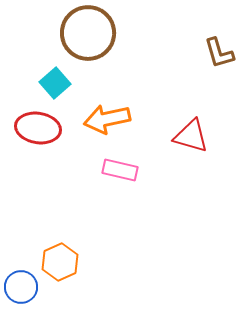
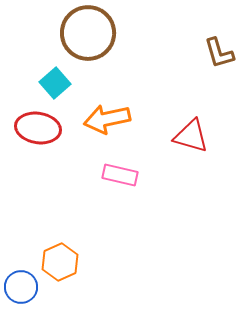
pink rectangle: moved 5 px down
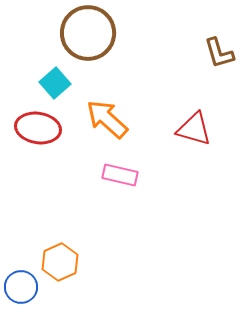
orange arrow: rotated 54 degrees clockwise
red triangle: moved 3 px right, 7 px up
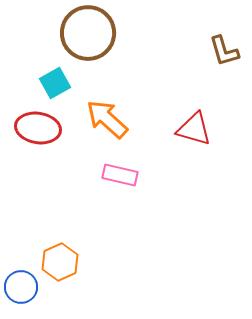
brown L-shape: moved 5 px right, 2 px up
cyan square: rotated 12 degrees clockwise
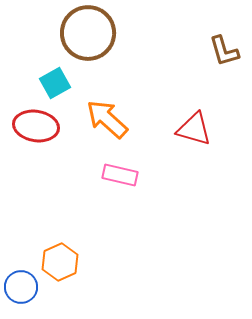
red ellipse: moved 2 px left, 2 px up
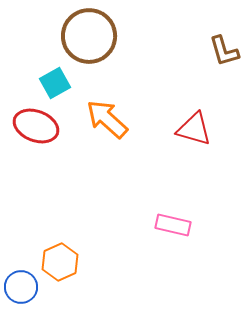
brown circle: moved 1 px right, 3 px down
red ellipse: rotated 12 degrees clockwise
pink rectangle: moved 53 px right, 50 px down
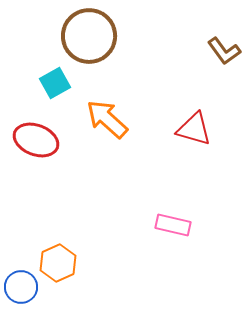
brown L-shape: rotated 20 degrees counterclockwise
red ellipse: moved 14 px down
orange hexagon: moved 2 px left, 1 px down
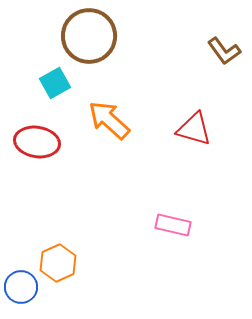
orange arrow: moved 2 px right, 1 px down
red ellipse: moved 1 px right, 2 px down; rotated 12 degrees counterclockwise
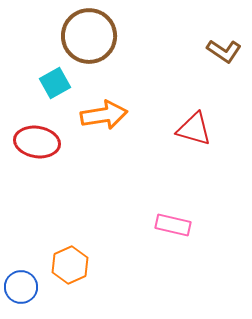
brown L-shape: rotated 20 degrees counterclockwise
orange arrow: moved 5 px left, 5 px up; rotated 129 degrees clockwise
orange hexagon: moved 12 px right, 2 px down
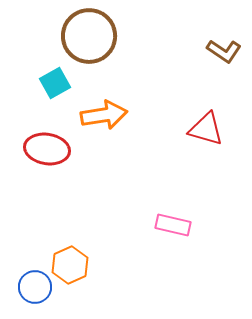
red triangle: moved 12 px right
red ellipse: moved 10 px right, 7 px down
blue circle: moved 14 px right
